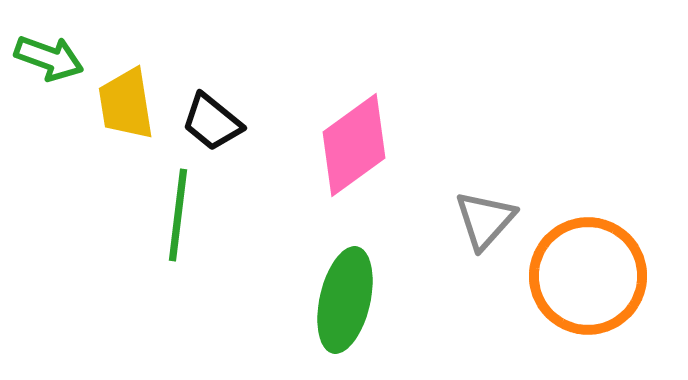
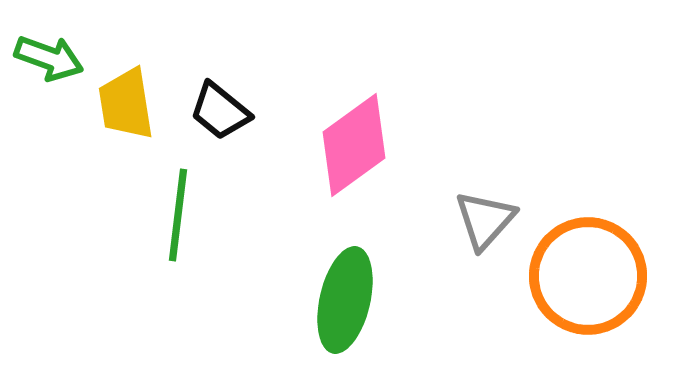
black trapezoid: moved 8 px right, 11 px up
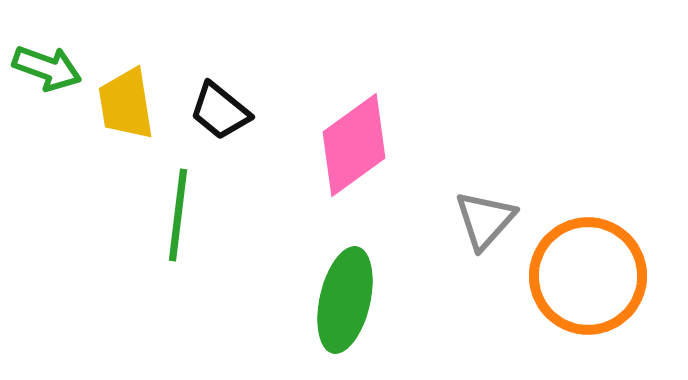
green arrow: moved 2 px left, 10 px down
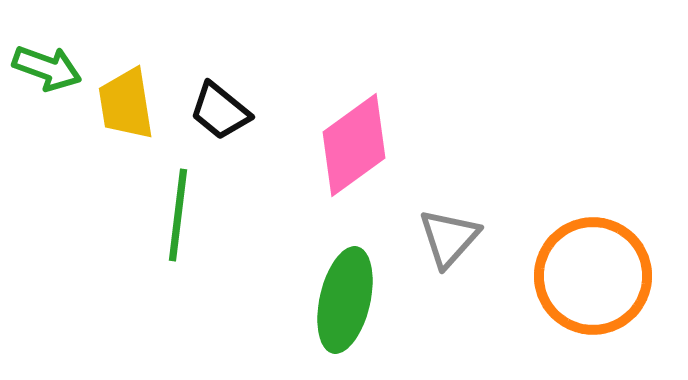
gray triangle: moved 36 px left, 18 px down
orange circle: moved 5 px right
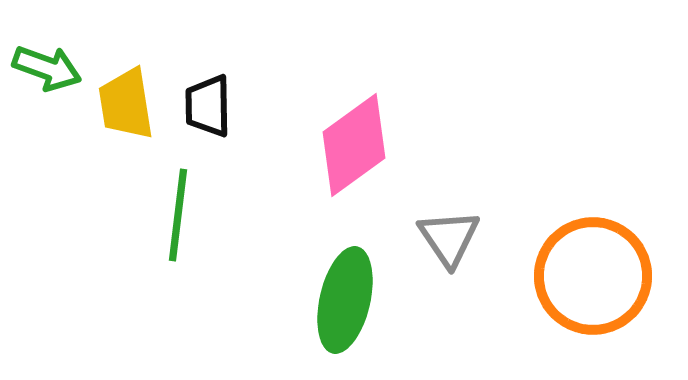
black trapezoid: moved 12 px left, 5 px up; rotated 50 degrees clockwise
gray triangle: rotated 16 degrees counterclockwise
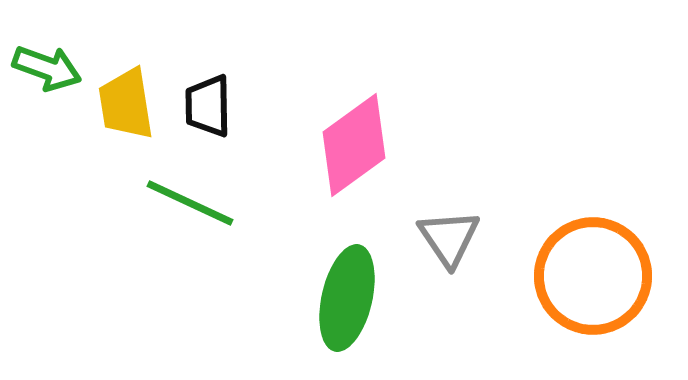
green line: moved 12 px right, 12 px up; rotated 72 degrees counterclockwise
green ellipse: moved 2 px right, 2 px up
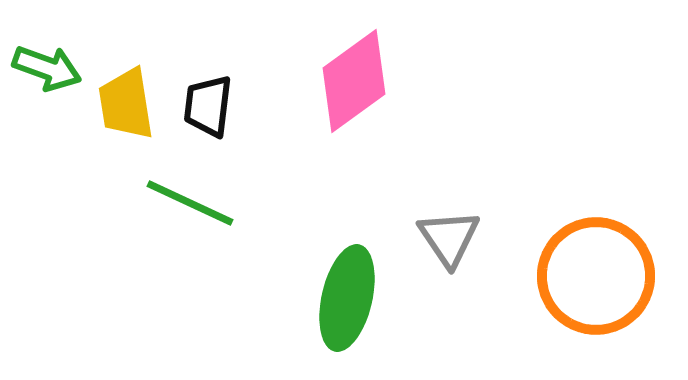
black trapezoid: rotated 8 degrees clockwise
pink diamond: moved 64 px up
orange circle: moved 3 px right
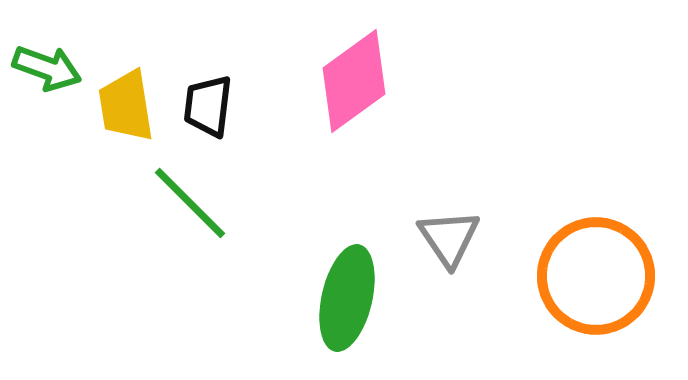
yellow trapezoid: moved 2 px down
green line: rotated 20 degrees clockwise
